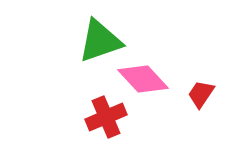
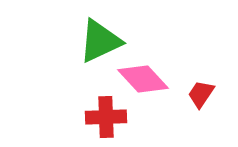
green triangle: rotated 6 degrees counterclockwise
red cross: rotated 21 degrees clockwise
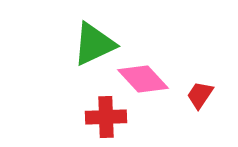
green triangle: moved 6 px left, 3 px down
red trapezoid: moved 1 px left, 1 px down
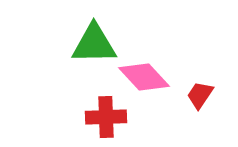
green triangle: rotated 24 degrees clockwise
pink diamond: moved 1 px right, 2 px up
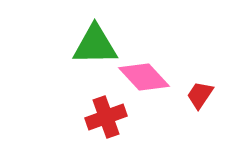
green triangle: moved 1 px right, 1 px down
red cross: rotated 18 degrees counterclockwise
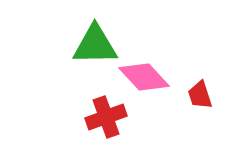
red trapezoid: rotated 52 degrees counterclockwise
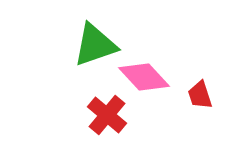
green triangle: rotated 18 degrees counterclockwise
red cross: moved 1 px right, 2 px up; rotated 30 degrees counterclockwise
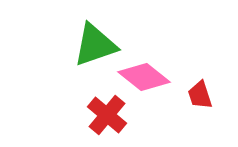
pink diamond: rotated 9 degrees counterclockwise
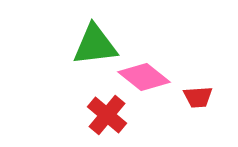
green triangle: rotated 12 degrees clockwise
red trapezoid: moved 2 px left, 2 px down; rotated 76 degrees counterclockwise
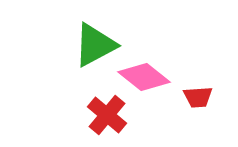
green triangle: rotated 21 degrees counterclockwise
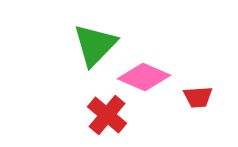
green triangle: rotated 18 degrees counterclockwise
pink diamond: rotated 15 degrees counterclockwise
